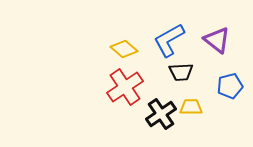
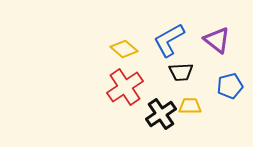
yellow trapezoid: moved 1 px left, 1 px up
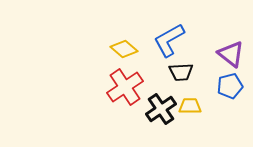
purple triangle: moved 14 px right, 14 px down
black cross: moved 5 px up
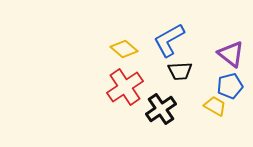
black trapezoid: moved 1 px left, 1 px up
yellow trapezoid: moved 25 px right; rotated 30 degrees clockwise
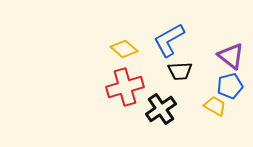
purple triangle: moved 2 px down
red cross: rotated 18 degrees clockwise
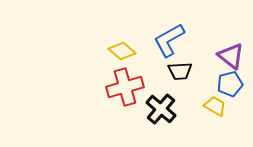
yellow diamond: moved 2 px left, 2 px down
blue pentagon: moved 2 px up
black cross: rotated 16 degrees counterclockwise
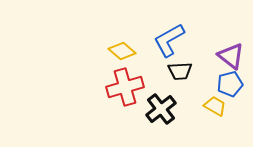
black cross: rotated 12 degrees clockwise
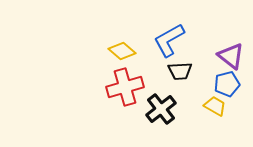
blue pentagon: moved 3 px left
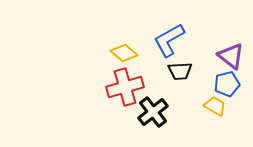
yellow diamond: moved 2 px right, 2 px down
black cross: moved 8 px left, 3 px down
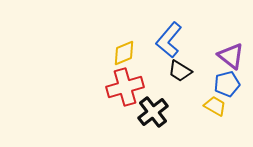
blue L-shape: rotated 21 degrees counterclockwise
yellow diamond: rotated 64 degrees counterclockwise
black trapezoid: rotated 35 degrees clockwise
